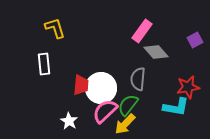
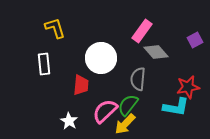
white circle: moved 30 px up
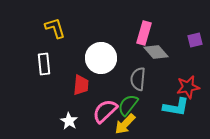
pink rectangle: moved 2 px right, 2 px down; rotated 20 degrees counterclockwise
purple square: rotated 14 degrees clockwise
